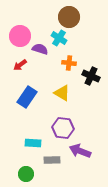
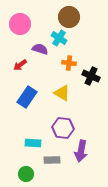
pink circle: moved 12 px up
purple arrow: moved 1 px right; rotated 100 degrees counterclockwise
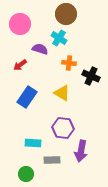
brown circle: moved 3 px left, 3 px up
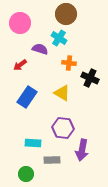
pink circle: moved 1 px up
black cross: moved 1 px left, 2 px down
purple arrow: moved 1 px right, 1 px up
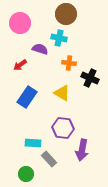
cyan cross: rotated 21 degrees counterclockwise
gray rectangle: moved 3 px left, 1 px up; rotated 49 degrees clockwise
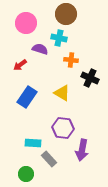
pink circle: moved 6 px right
orange cross: moved 2 px right, 3 px up
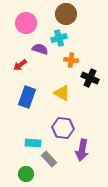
cyan cross: rotated 28 degrees counterclockwise
blue rectangle: rotated 15 degrees counterclockwise
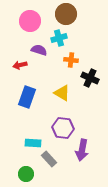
pink circle: moved 4 px right, 2 px up
purple semicircle: moved 1 px left, 1 px down
red arrow: rotated 24 degrees clockwise
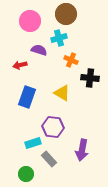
orange cross: rotated 16 degrees clockwise
black cross: rotated 18 degrees counterclockwise
purple hexagon: moved 10 px left, 1 px up
cyan rectangle: rotated 21 degrees counterclockwise
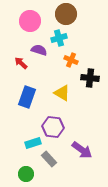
red arrow: moved 1 px right, 2 px up; rotated 56 degrees clockwise
purple arrow: rotated 65 degrees counterclockwise
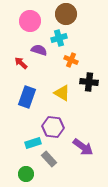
black cross: moved 1 px left, 4 px down
purple arrow: moved 1 px right, 3 px up
